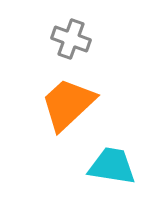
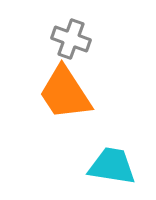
orange trapezoid: moved 3 px left, 11 px up; rotated 80 degrees counterclockwise
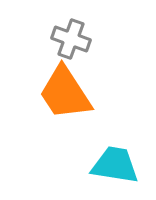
cyan trapezoid: moved 3 px right, 1 px up
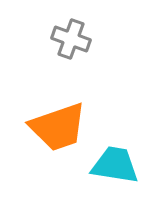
orange trapezoid: moved 7 px left, 34 px down; rotated 76 degrees counterclockwise
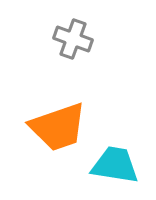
gray cross: moved 2 px right
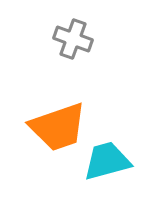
cyan trapezoid: moved 8 px left, 4 px up; rotated 24 degrees counterclockwise
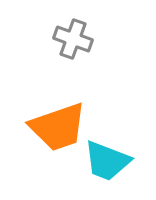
cyan trapezoid: rotated 144 degrees counterclockwise
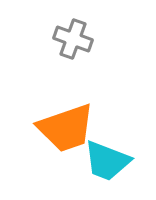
orange trapezoid: moved 8 px right, 1 px down
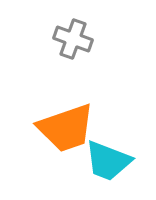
cyan trapezoid: moved 1 px right
